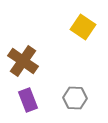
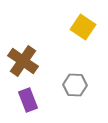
gray hexagon: moved 13 px up
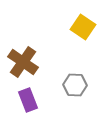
brown cross: moved 1 px down
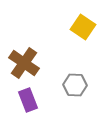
brown cross: moved 1 px right, 1 px down
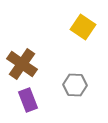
brown cross: moved 2 px left, 1 px down
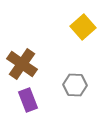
yellow square: rotated 15 degrees clockwise
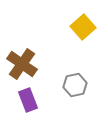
gray hexagon: rotated 15 degrees counterclockwise
